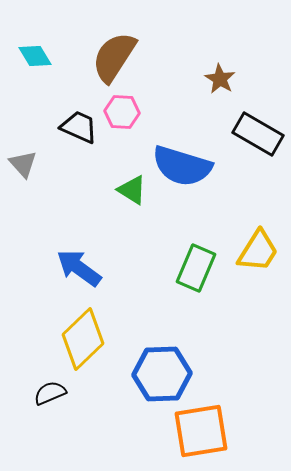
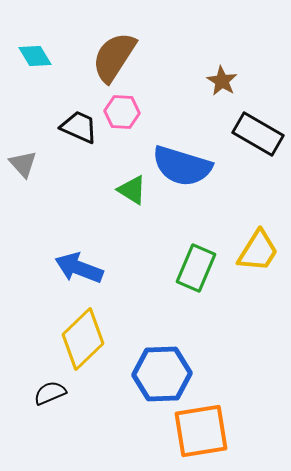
brown star: moved 2 px right, 2 px down
blue arrow: rotated 15 degrees counterclockwise
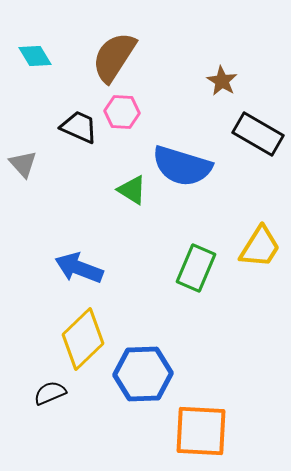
yellow trapezoid: moved 2 px right, 4 px up
blue hexagon: moved 19 px left
orange square: rotated 12 degrees clockwise
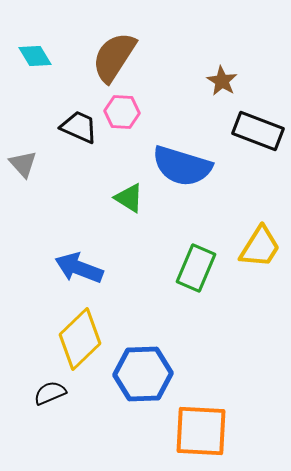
black rectangle: moved 3 px up; rotated 9 degrees counterclockwise
green triangle: moved 3 px left, 8 px down
yellow diamond: moved 3 px left
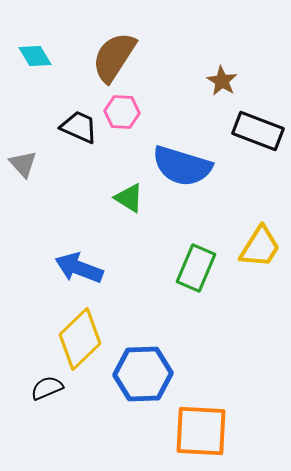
black semicircle: moved 3 px left, 5 px up
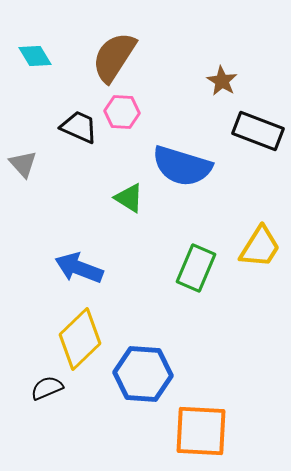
blue hexagon: rotated 6 degrees clockwise
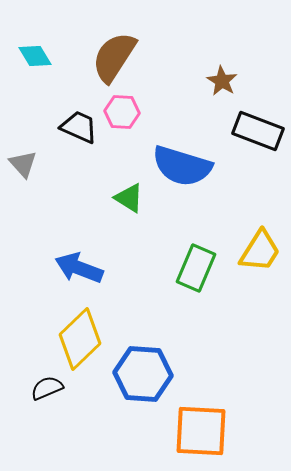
yellow trapezoid: moved 4 px down
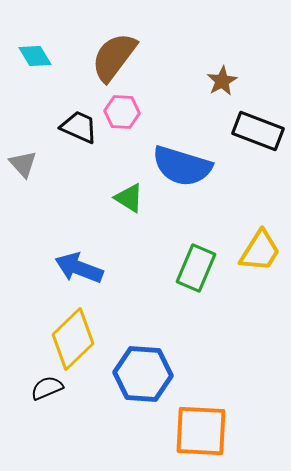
brown semicircle: rotated 4 degrees clockwise
brown star: rotated 12 degrees clockwise
yellow diamond: moved 7 px left
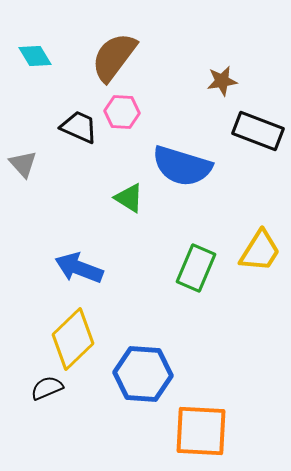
brown star: rotated 20 degrees clockwise
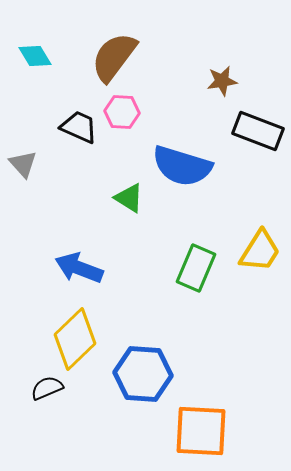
yellow diamond: moved 2 px right
